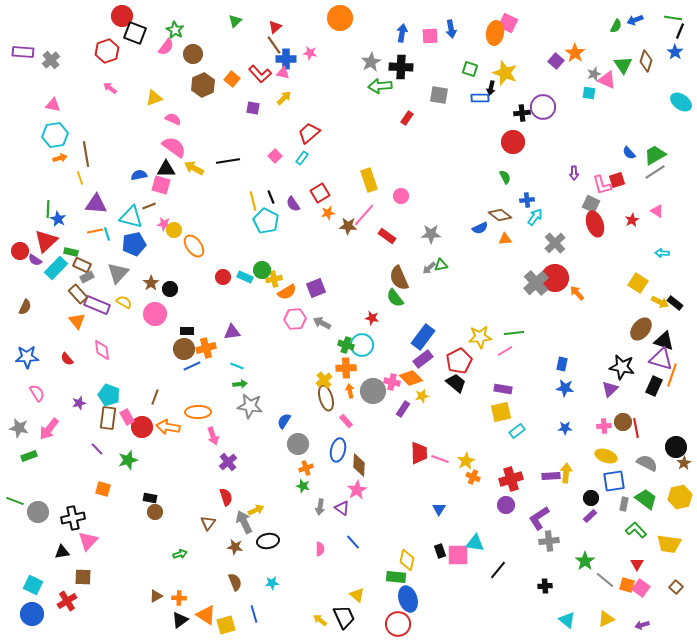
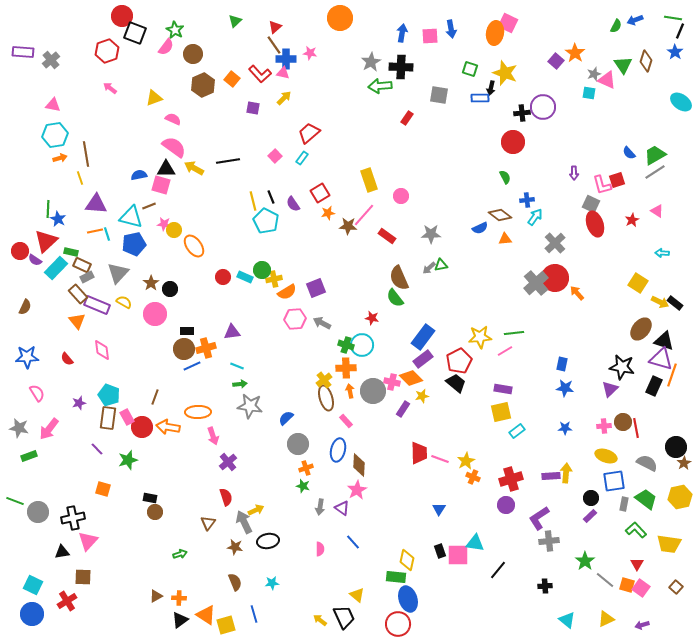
blue semicircle at (284, 421): moved 2 px right, 3 px up; rotated 14 degrees clockwise
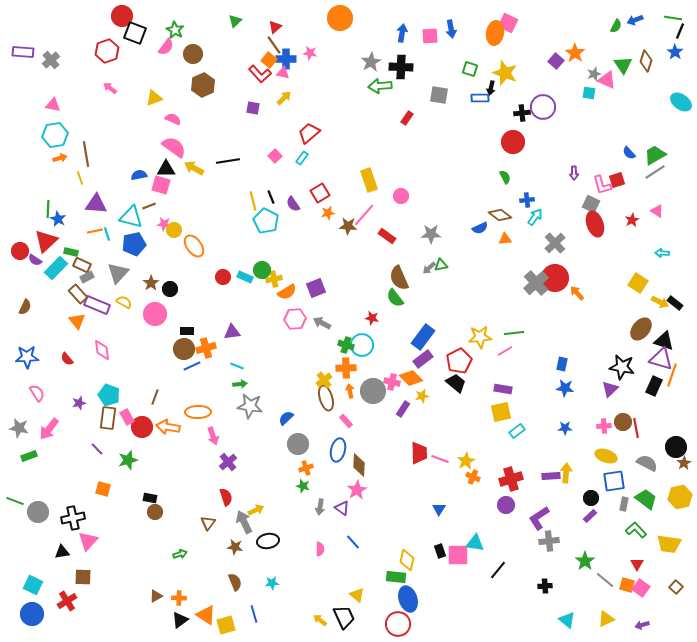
orange square at (232, 79): moved 37 px right, 19 px up
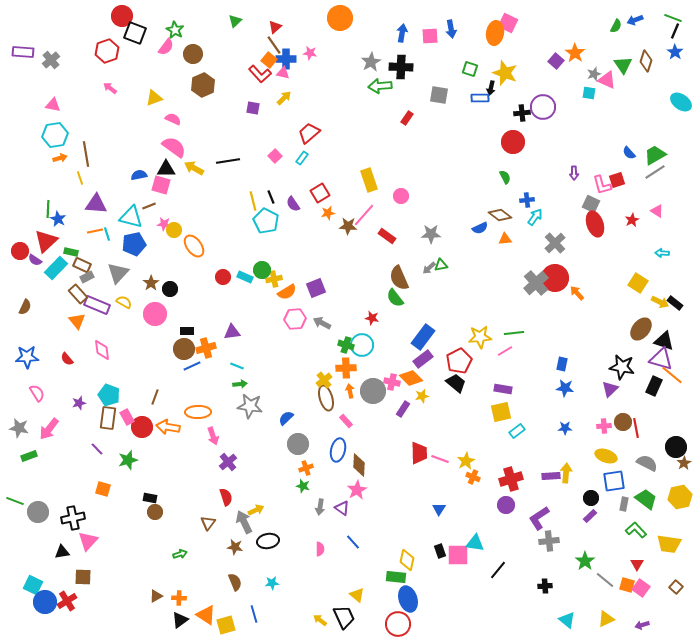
green line at (673, 18): rotated 12 degrees clockwise
black line at (680, 31): moved 5 px left
orange line at (672, 375): rotated 70 degrees counterclockwise
blue circle at (32, 614): moved 13 px right, 12 px up
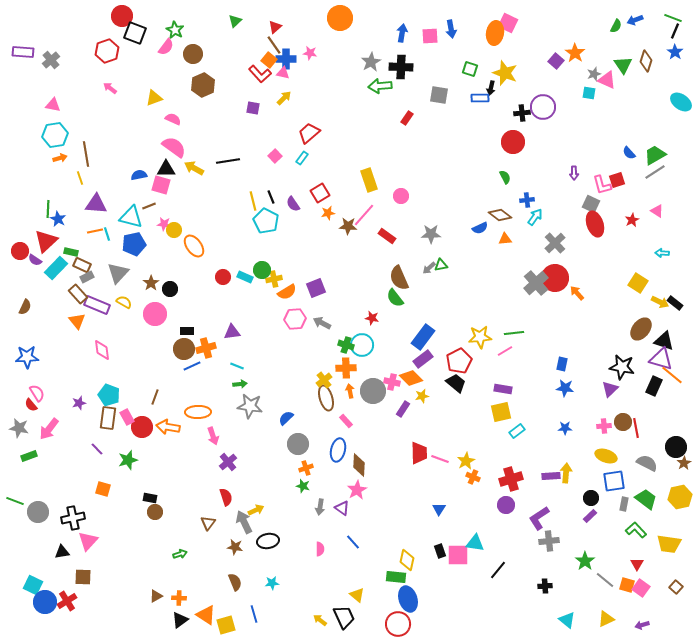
red semicircle at (67, 359): moved 36 px left, 46 px down
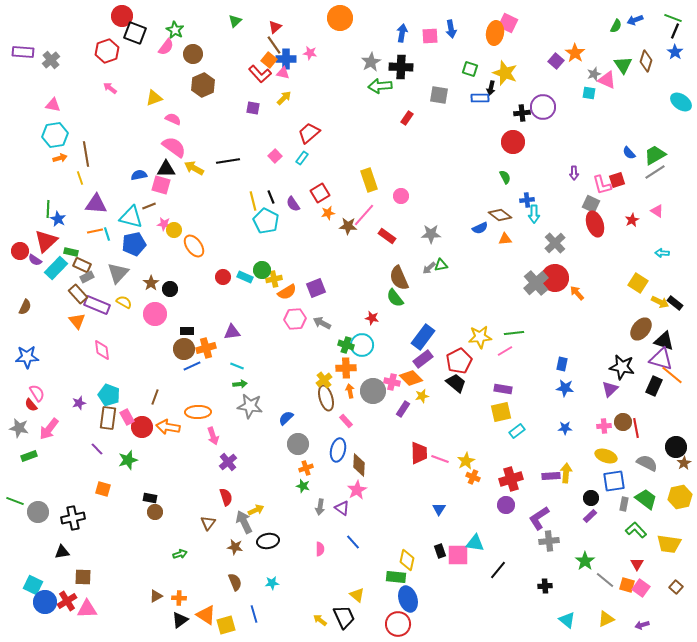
cyan arrow at (535, 217): moved 1 px left, 3 px up; rotated 144 degrees clockwise
pink triangle at (88, 541): moved 1 px left, 68 px down; rotated 45 degrees clockwise
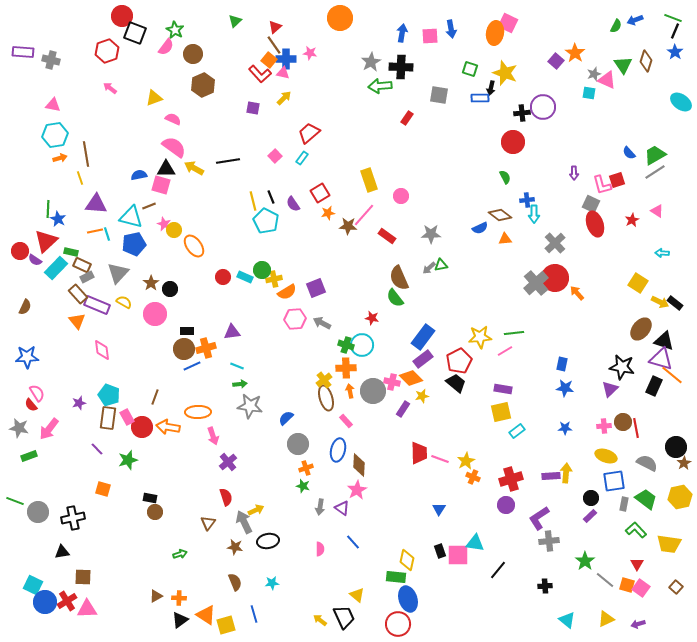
gray cross at (51, 60): rotated 36 degrees counterclockwise
pink star at (164, 224): rotated 16 degrees clockwise
purple arrow at (642, 625): moved 4 px left, 1 px up
